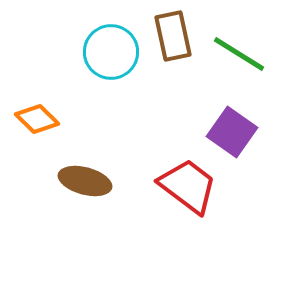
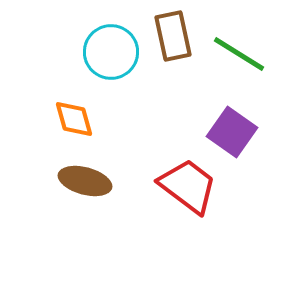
orange diamond: moved 37 px right; rotated 30 degrees clockwise
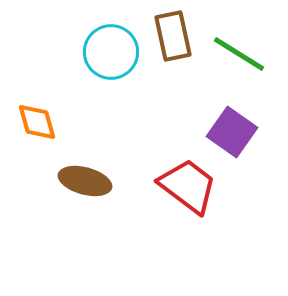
orange diamond: moved 37 px left, 3 px down
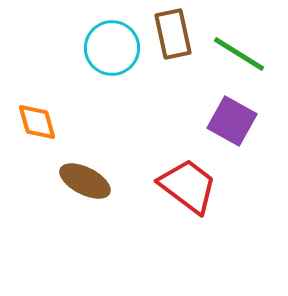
brown rectangle: moved 2 px up
cyan circle: moved 1 px right, 4 px up
purple square: moved 11 px up; rotated 6 degrees counterclockwise
brown ellipse: rotated 12 degrees clockwise
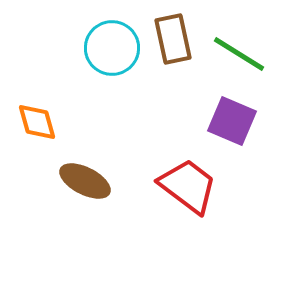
brown rectangle: moved 5 px down
purple square: rotated 6 degrees counterclockwise
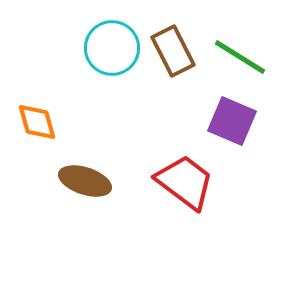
brown rectangle: moved 12 px down; rotated 15 degrees counterclockwise
green line: moved 1 px right, 3 px down
brown ellipse: rotated 9 degrees counterclockwise
red trapezoid: moved 3 px left, 4 px up
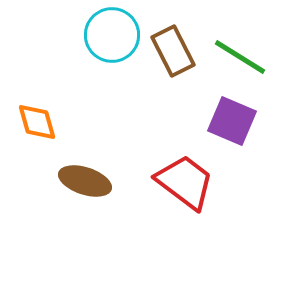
cyan circle: moved 13 px up
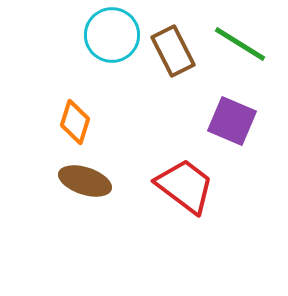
green line: moved 13 px up
orange diamond: moved 38 px right; rotated 33 degrees clockwise
red trapezoid: moved 4 px down
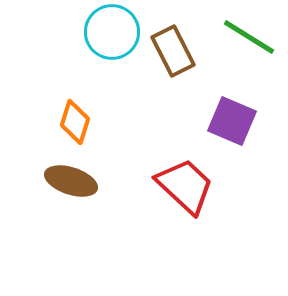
cyan circle: moved 3 px up
green line: moved 9 px right, 7 px up
brown ellipse: moved 14 px left
red trapezoid: rotated 6 degrees clockwise
